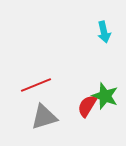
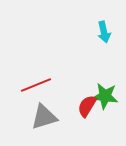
green star: rotated 12 degrees counterclockwise
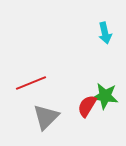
cyan arrow: moved 1 px right, 1 px down
red line: moved 5 px left, 2 px up
gray triangle: moved 2 px right; rotated 28 degrees counterclockwise
